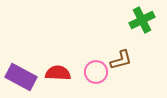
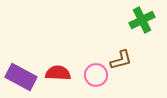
pink circle: moved 3 px down
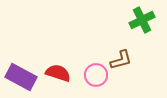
red semicircle: rotated 15 degrees clockwise
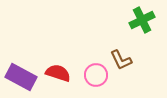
brown L-shape: rotated 80 degrees clockwise
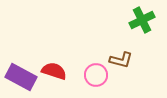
brown L-shape: rotated 50 degrees counterclockwise
red semicircle: moved 4 px left, 2 px up
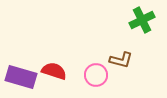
purple rectangle: rotated 12 degrees counterclockwise
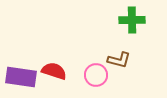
green cross: moved 10 px left; rotated 25 degrees clockwise
brown L-shape: moved 2 px left
purple rectangle: rotated 8 degrees counterclockwise
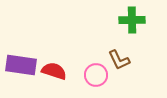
brown L-shape: rotated 50 degrees clockwise
purple rectangle: moved 12 px up
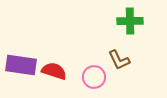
green cross: moved 2 px left, 1 px down
pink circle: moved 2 px left, 2 px down
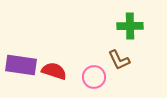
green cross: moved 5 px down
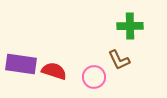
purple rectangle: moved 1 px up
